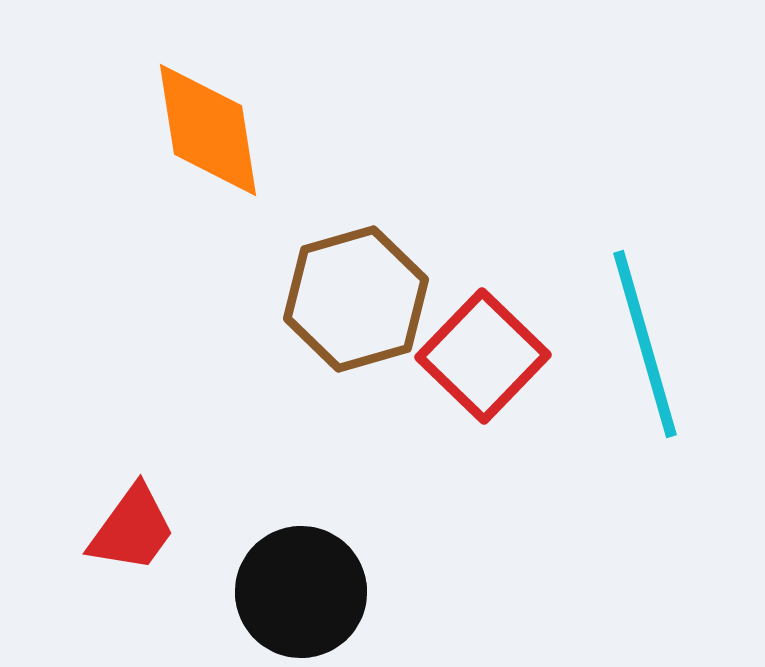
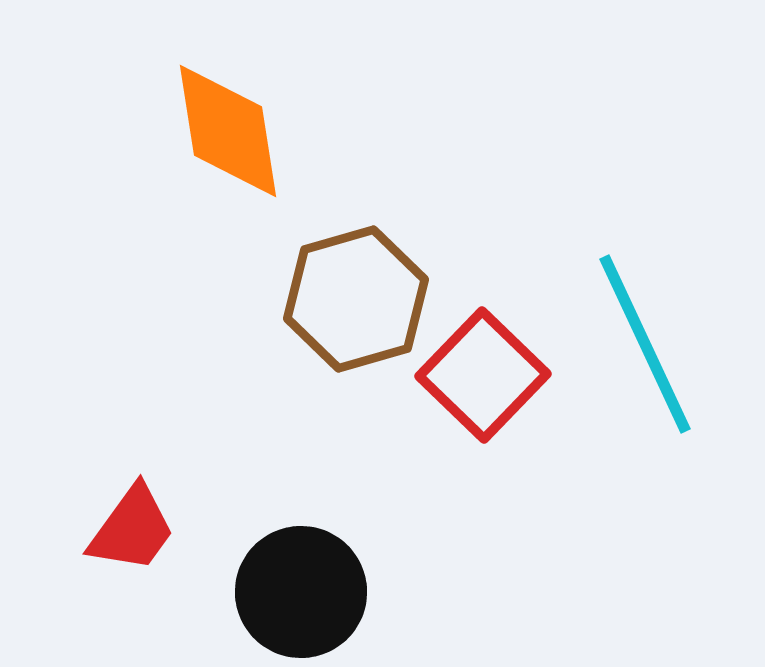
orange diamond: moved 20 px right, 1 px down
cyan line: rotated 9 degrees counterclockwise
red square: moved 19 px down
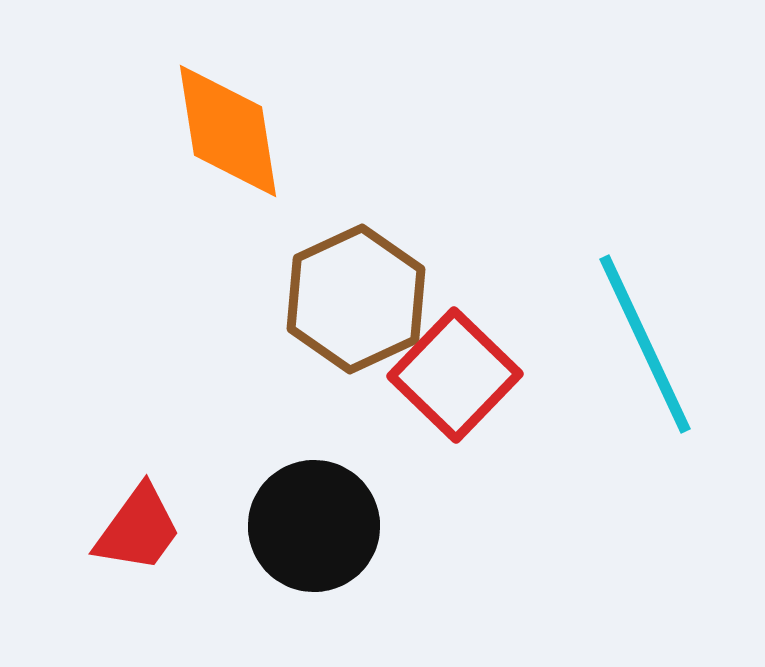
brown hexagon: rotated 9 degrees counterclockwise
red square: moved 28 px left
red trapezoid: moved 6 px right
black circle: moved 13 px right, 66 px up
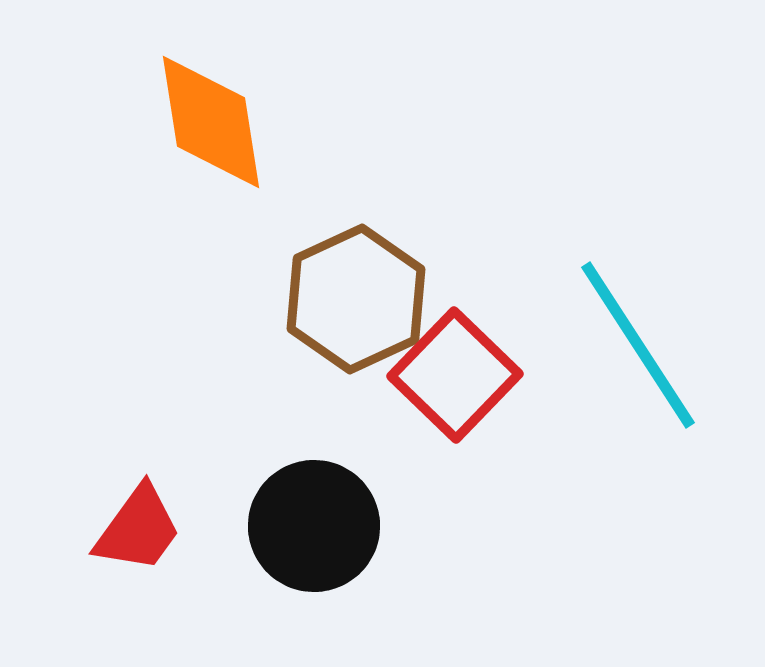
orange diamond: moved 17 px left, 9 px up
cyan line: moved 7 px left, 1 px down; rotated 8 degrees counterclockwise
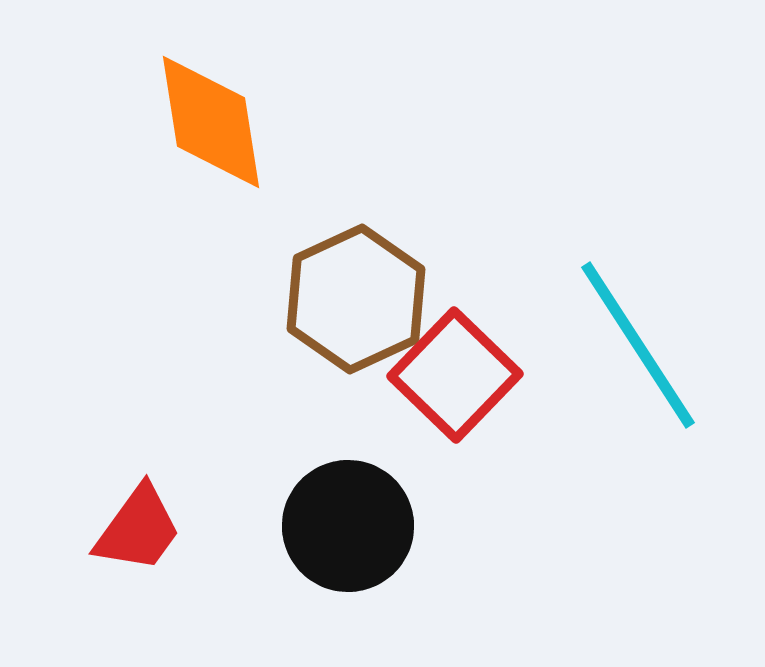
black circle: moved 34 px right
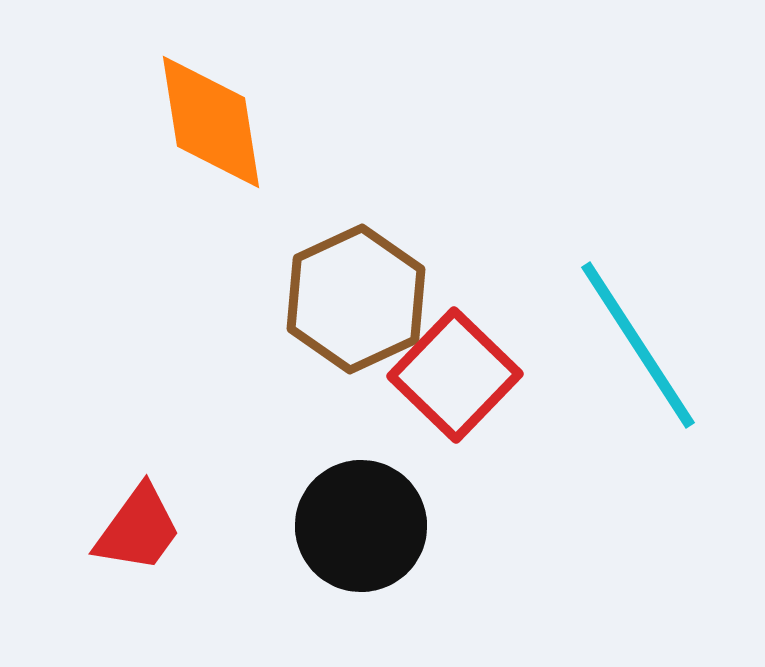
black circle: moved 13 px right
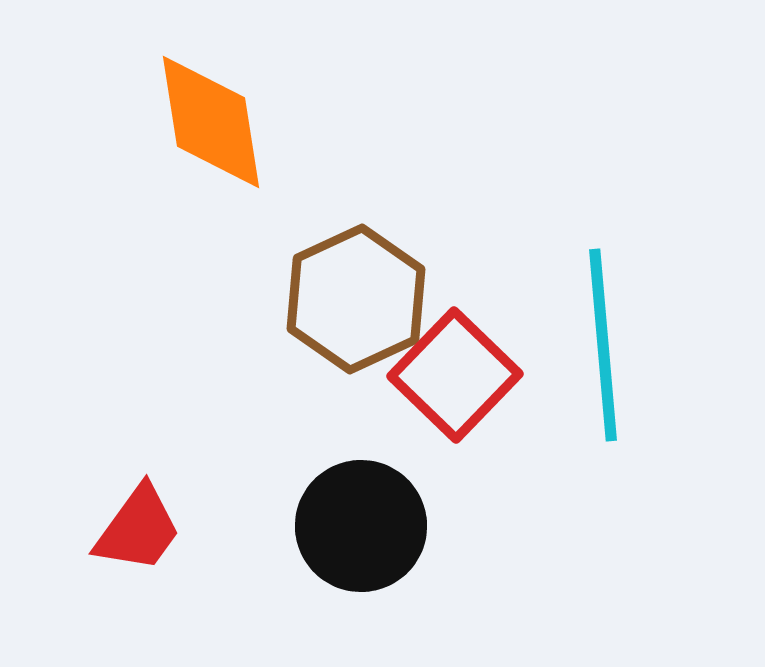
cyan line: moved 35 px left; rotated 28 degrees clockwise
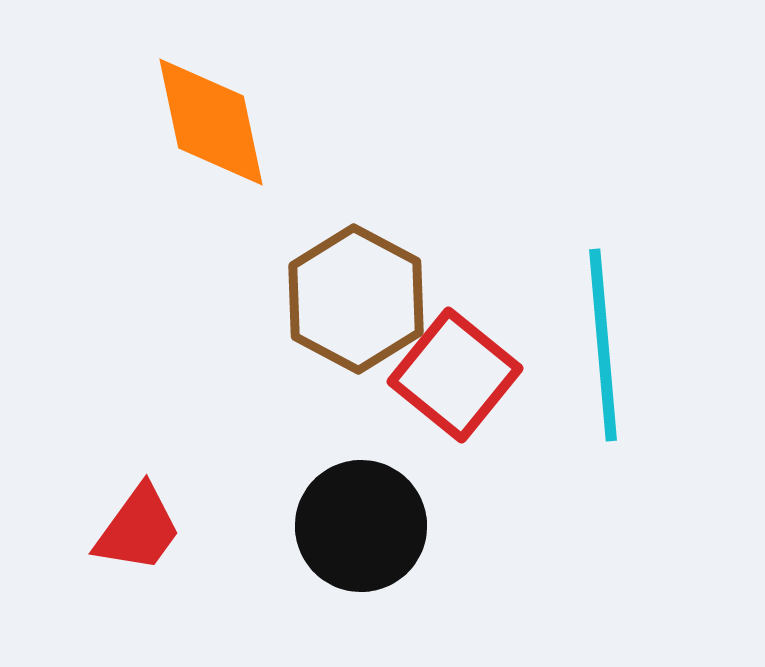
orange diamond: rotated 3 degrees counterclockwise
brown hexagon: rotated 7 degrees counterclockwise
red square: rotated 5 degrees counterclockwise
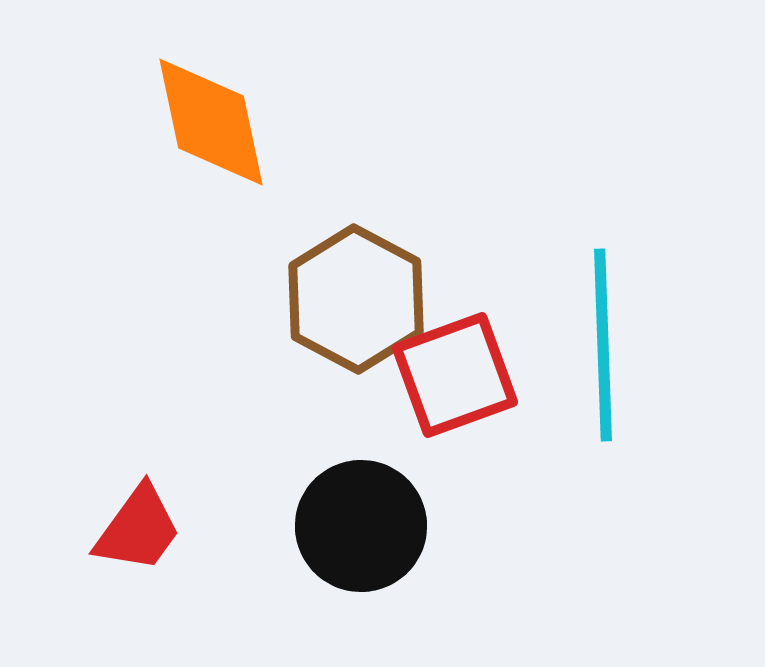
cyan line: rotated 3 degrees clockwise
red square: rotated 31 degrees clockwise
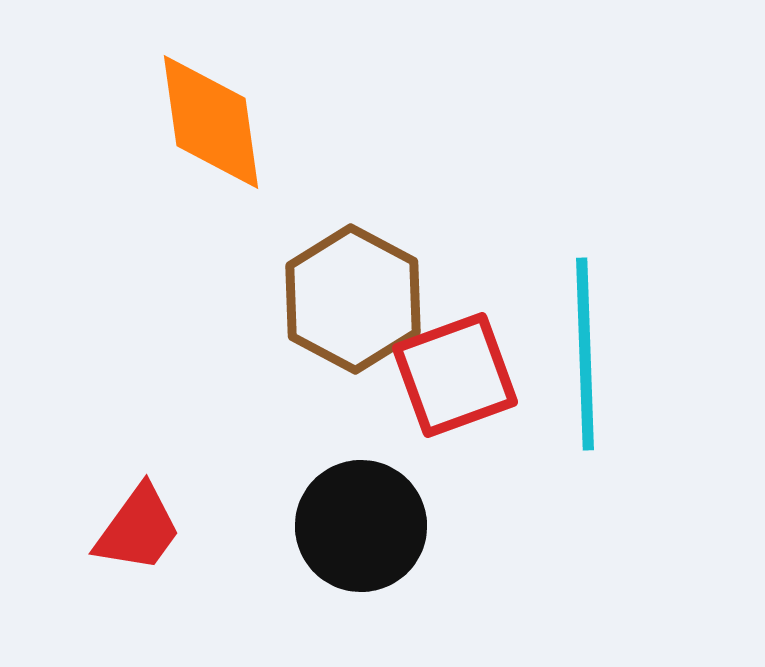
orange diamond: rotated 4 degrees clockwise
brown hexagon: moved 3 px left
cyan line: moved 18 px left, 9 px down
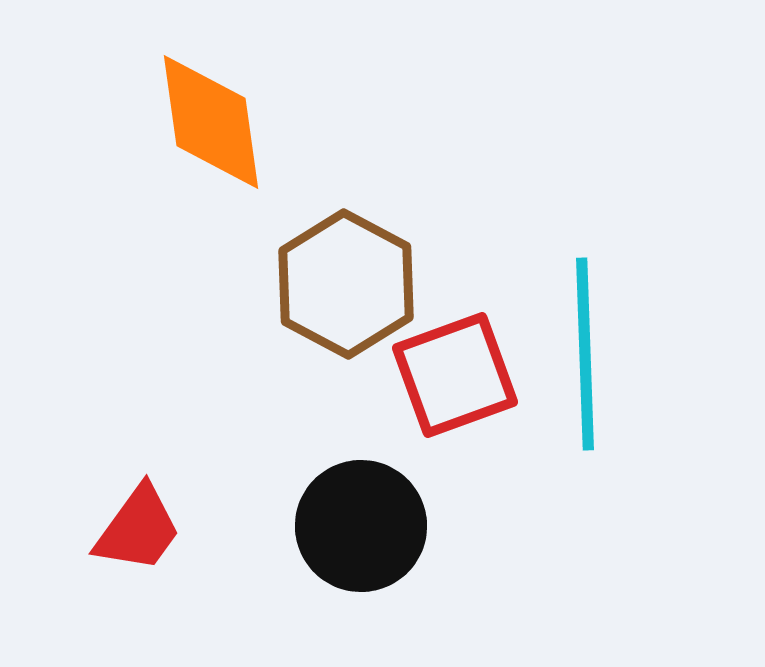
brown hexagon: moved 7 px left, 15 px up
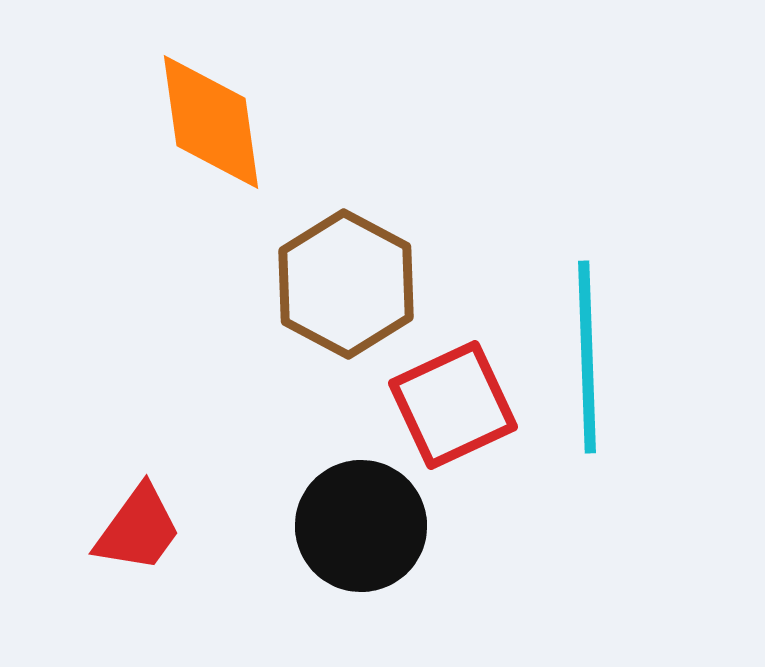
cyan line: moved 2 px right, 3 px down
red square: moved 2 px left, 30 px down; rotated 5 degrees counterclockwise
